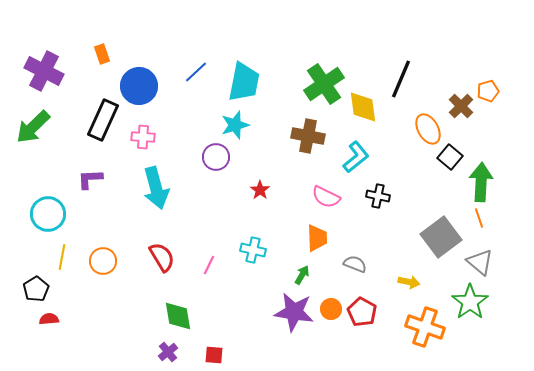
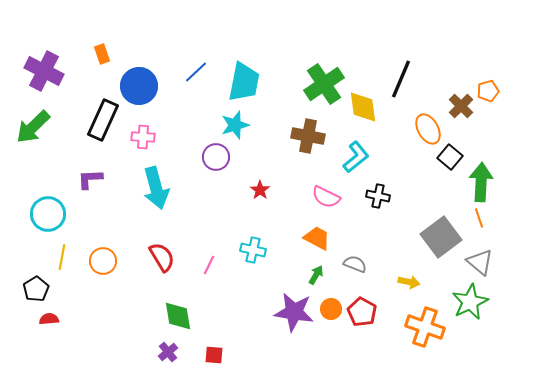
orange trapezoid at (317, 238): rotated 60 degrees counterclockwise
green arrow at (302, 275): moved 14 px right
green star at (470, 302): rotated 9 degrees clockwise
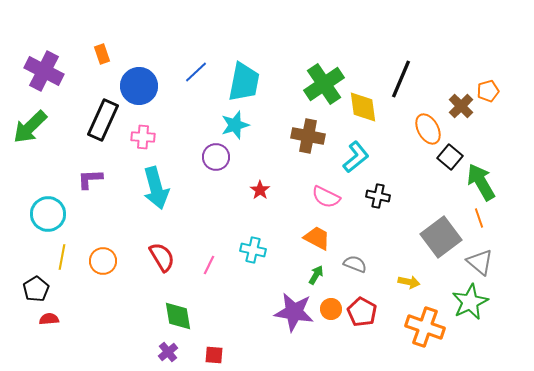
green arrow at (33, 127): moved 3 px left
green arrow at (481, 182): rotated 33 degrees counterclockwise
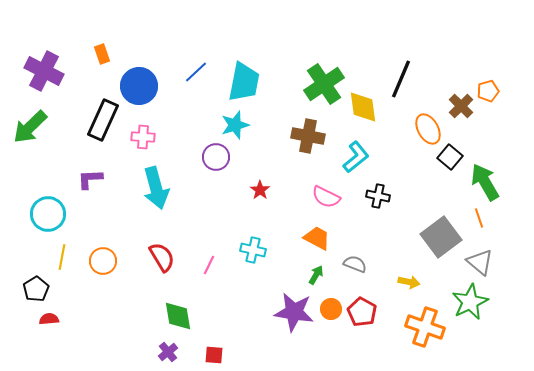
green arrow at (481, 182): moved 4 px right
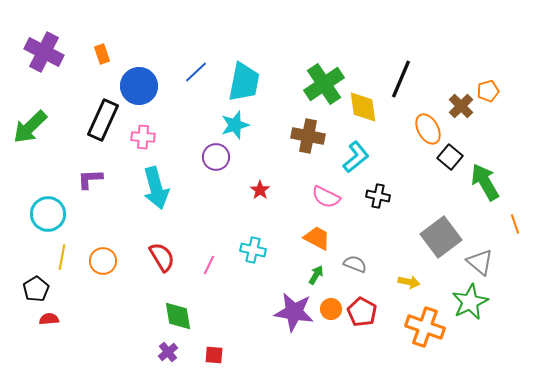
purple cross at (44, 71): moved 19 px up
orange line at (479, 218): moved 36 px right, 6 px down
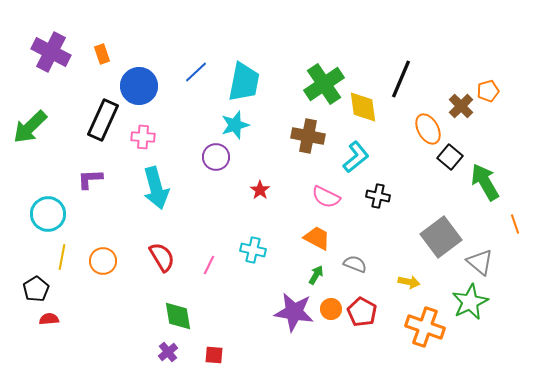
purple cross at (44, 52): moved 7 px right
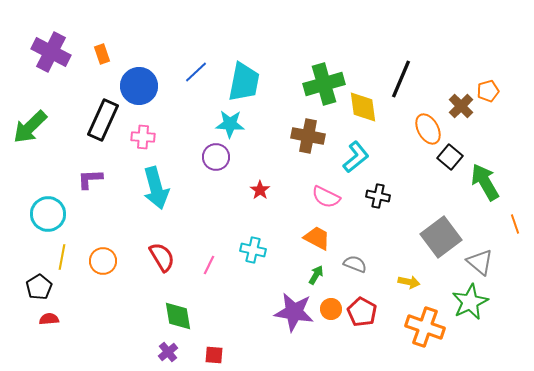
green cross at (324, 84): rotated 18 degrees clockwise
cyan star at (235, 125): moved 5 px left, 1 px up; rotated 20 degrees clockwise
black pentagon at (36, 289): moved 3 px right, 2 px up
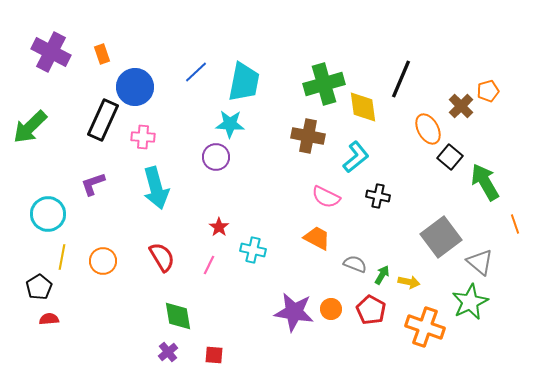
blue circle at (139, 86): moved 4 px left, 1 px down
purple L-shape at (90, 179): moved 3 px right, 5 px down; rotated 16 degrees counterclockwise
red star at (260, 190): moved 41 px left, 37 px down
green arrow at (316, 275): moved 66 px right
red pentagon at (362, 312): moved 9 px right, 2 px up
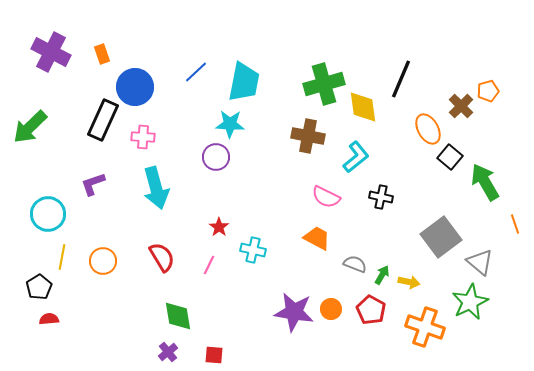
black cross at (378, 196): moved 3 px right, 1 px down
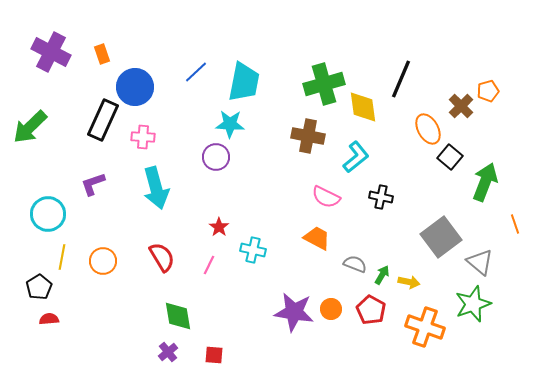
green arrow at (485, 182): rotated 51 degrees clockwise
green star at (470, 302): moved 3 px right, 2 px down; rotated 6 degrees clockwise
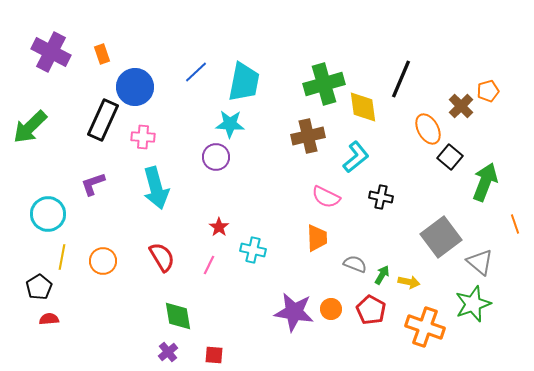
brown cross at (308, 136): rotated 24 degrees counterclockwise
orange trapezoid at (317, 238): rotated 60 degrees clockwise
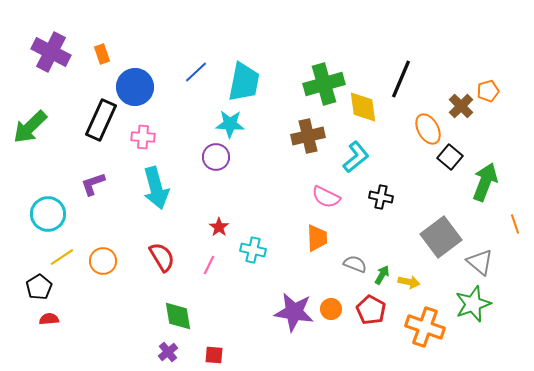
black rectangle at (103, 120): moved 2 px left
yellow line at (62, 257): rotated 45 degrees clockwise
